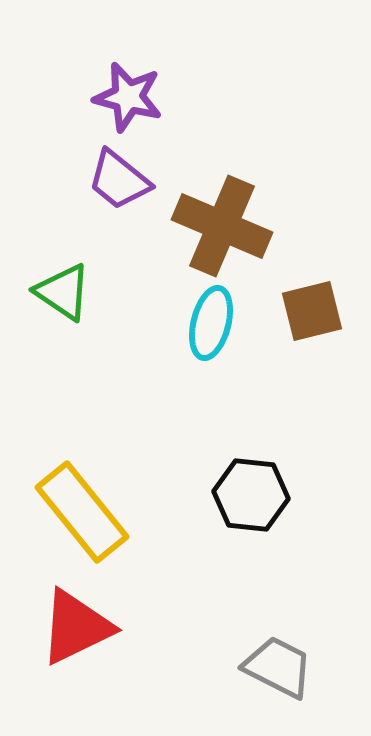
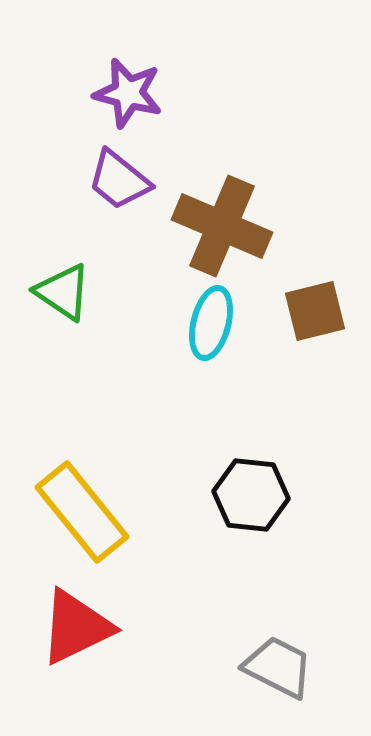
purple star: moved 4 px up
brown square: moved 3 px right
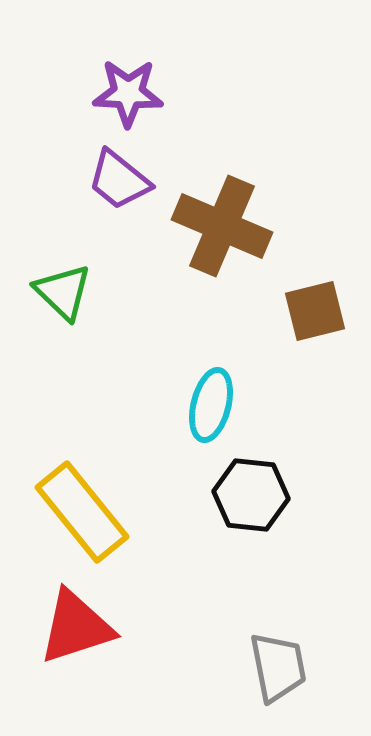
purple star: rotated 12 degrees counterclockwise
green triangle: rotated 10 degrees clockwise
cyan ellipse: moved 82 px down
red triangle: rotated 8 degrees clockwise
gray trapezoid: rotated 52 degrees clockwise
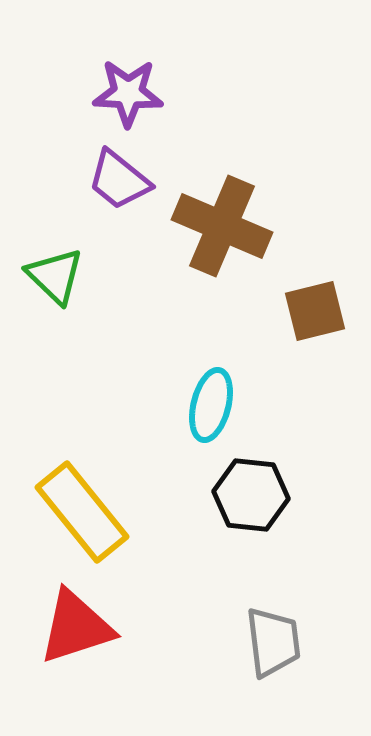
green triangle: moved 8 px left, 16 px up
gray trapezoid: moved 5 px left, 25 px up; rotated 4 degrees clockwise
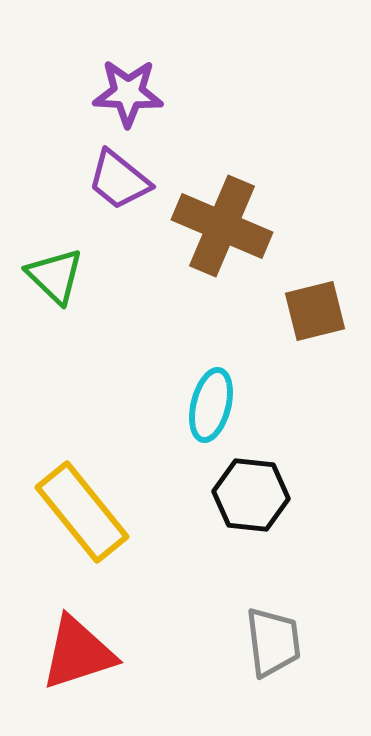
red triangle: moved 2 px right, 26 px down
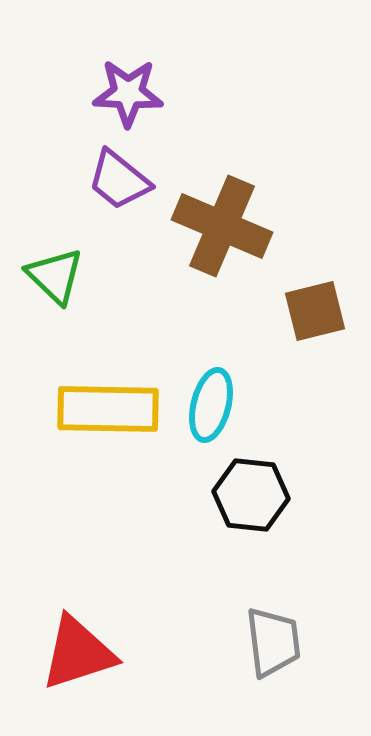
yellow rectangle: moved 26 px right, 103 px up; rotated 50 degrees counterclockwise
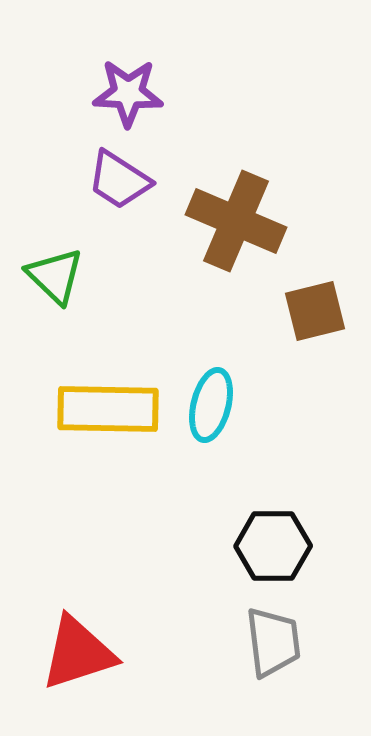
purple trapezoid: rotated 6 degrees counterclockwise
brown cross: moved 14 px right, 5 px up
black hexagon: moved 22 px right, 51 px down; rotated 6 degrees counterclockwise
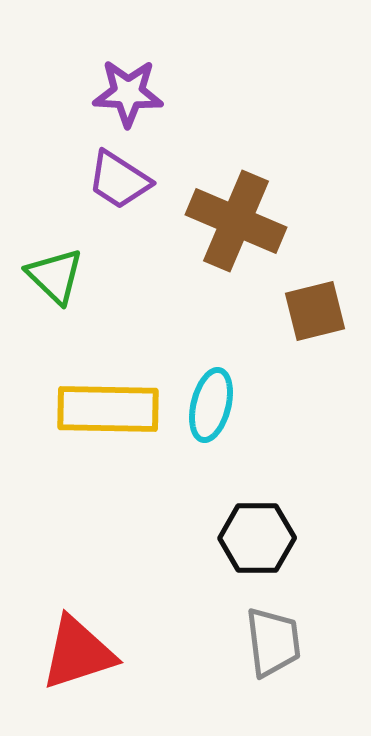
black hexagon: moved 16 px left, 8 px up
